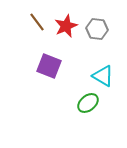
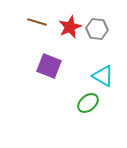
brown line: rotated 36 degrees counterclockwise
red star: moved 4 px right, 1 px down
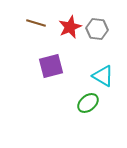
brown line: moved 1 px left, 1 px down
purple square: moved 2 px right; rotated 35 degrees counterclockwise
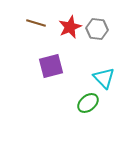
cyan triangle: moved 1 px right, 2 px down; rotated 15 degrees clockwise
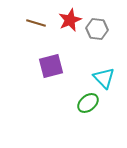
red star: moved 7 px up
